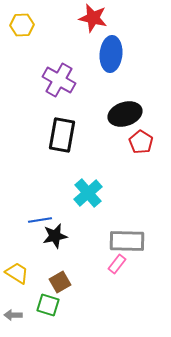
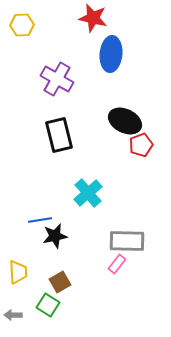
purple cross: moved 2 px left, 1 px up
black ellipse: moved 7 px down; rotated 44 degrees clockwise
black rectangle: moved 3 px left; rotated 24 degrees counterclockwise
red pentagon: moved 3 px down; rotated 20 degrees clockwise
yellow trapezoid: moved 1 px right, 1 px up; rotated 55 degrees clockwise
green square: rotated 15 degrees clockwise
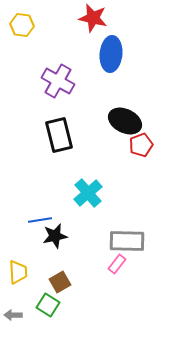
yellow hexagon: rotated 10 degrees clockwise
purple cross: moved 1 px right, 2 px down
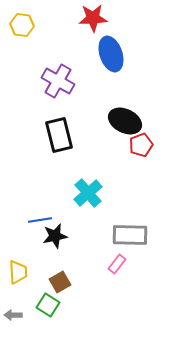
red star: rotated 16 degrees counterclockwise
blue ellipse: rotated 24 degrees counterclockwise
gray rectangle: moved 3 px right, 6 px up
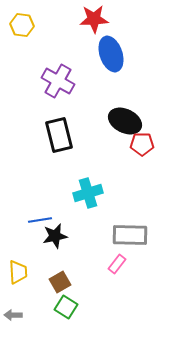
red star: moved 1 px right, 1 px down
red pentagon: moved 1 px right, 1 px up; rotated 20 degrees clockwise
cyan cross: rotated 24 degrees clockwise
green square: moved 18 px right, 2 px down
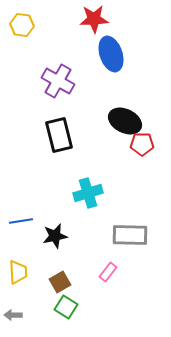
blue line: moved 19 px left, 1 px down
pink rectangle: moved 9 px left, 8 px down
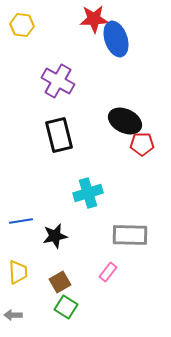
blue ellipse: moved 5 px right, 15 px up
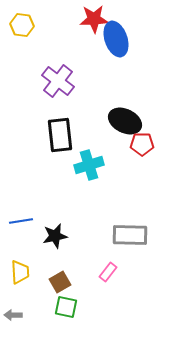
purple cross: rotated 8 degrees clockwise
black rectangle: moved 1 px right; rotated 8 degrees clockwise
cyan cross: moved 1 px right, 28 px up
yellow trapezoid: moved 2 px right
green square: rotated 20 degrees counterclockwise
